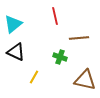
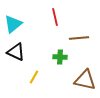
red line: moved 1 px down
green cross: rotated 16 degrees counterclockwise
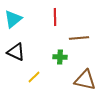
red line: rotated 12 degrees clockwise
cyan triangle: moved 5 px up
yellow line: rotated 16 degrees clockwise
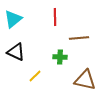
yellow line: moved 1 px right, 1 px up
